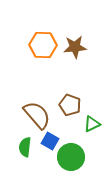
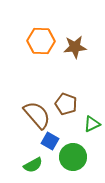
orange hexagon: moved 2 px left, 4 px up
brown pentagon: moved 4 px left, 1 px up
green semicircle: moved 8 px right, 18 px down; rotated 126 degrees counterclockwise
green circle: moved 2 px right
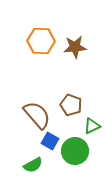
brown pentagon: moved 5 px right, 1 px down
green triangle: moved 2 px down
green circle: moved 2 px right, 6 px up
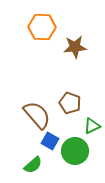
orange hexagon: moved 1 px right, 14 px up
brown pentagon: moved 1 px left, 2 px up
green semicircle: rotated 12 degrees counterclockwise
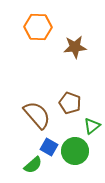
orange hexagon: moved 4 px left
green triangle: rotated 12 degrees counterclockwise
blue square: moved 1 px left, 6 px down
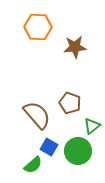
green circle: moved 3 px right
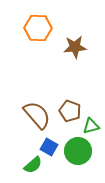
orange hexagon: moved 1 px down
brown pentagon: moved 8 px down
green triangle: moved 1 px left; rotated 24 degrees clockwise
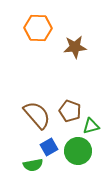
blue square: rotated 30 degrees clockwise
green semicircle: rotated 30 degrees clockwise
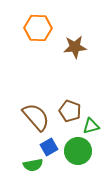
brown semicircle: moved 1 px left, 2 px down
